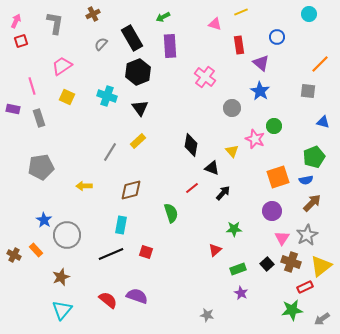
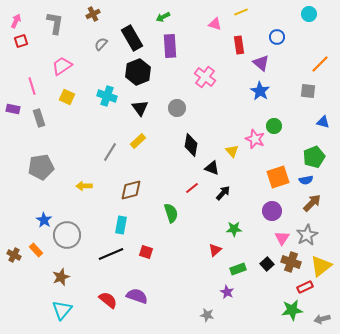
gray circle at (232, 108): moved 55 px left
purple star at (241, 293): moved 14 px left, 1 px up
gray arrow at (322, 319): rotated 21 degrees clockwise
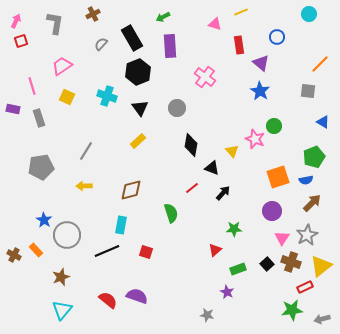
blue triangle at (323, 122): rotated 16 degrees clockwise
gray line at (110, 152): moved 24 px left, 1 px up
black line at (111, 254): moved 4 px left, 3 px up
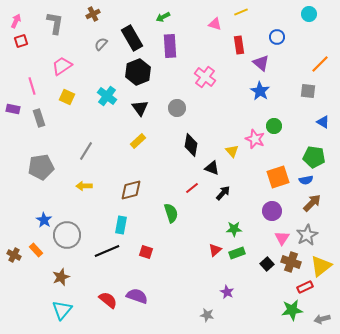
cyan cross at (107, 96): rotated 18 degrees clockwise
green pentagon at (314, 157): rotated 30 degrees clockwise
green rectangle at (238, 269): moved 1 px left, 16 px up
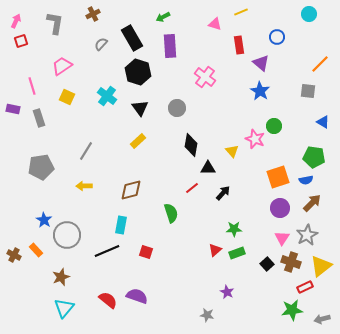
black hexagon at (138, 72): rotated 20 degrees counterclockwise
black triangle at (212, 168): moved 4 px left; rotated 21 degrees counterclockwise
purple circle at (272, 211): moved 8 px right, 3 px up
cyan triangle at (62, 310): moved 2 px right, 2 px up
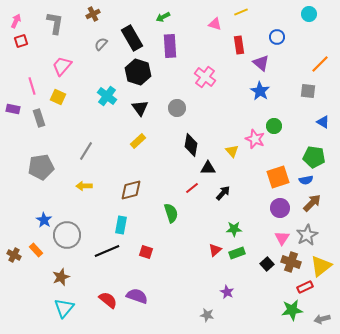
pink trapezoid at (62, 66): rotated 15 degrees counterclockwise
yellow square at (67, 97): moved 9 px left
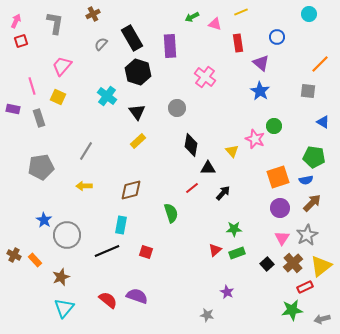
green arrow at (163, 17): moved 29 px right
red rectangle at (239, 45): moved 1 px left, 2 px up
black triangle at (140, 108): moved 3 px left, 4 px down
orange rectangle at (36, 250): moved 1 px left, 10 px down
brown cross at (291, 262): moved 2 px right, 1 px down; rotated 30 degrees clockwise
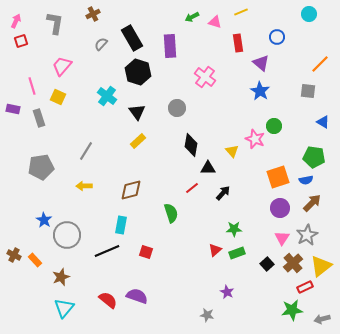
pink triangle at (215, 24): moved 2 px up
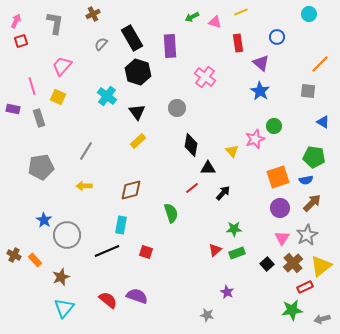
pink star at (255, 139): rotated 30 degrees clockwise
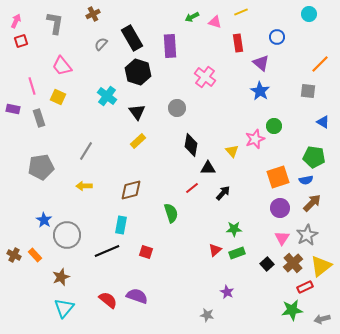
pink trapezoid at (62, 66): rotated 80 degrees counterclockwise
orange rectangle at (35, 260): moved 5 px up
